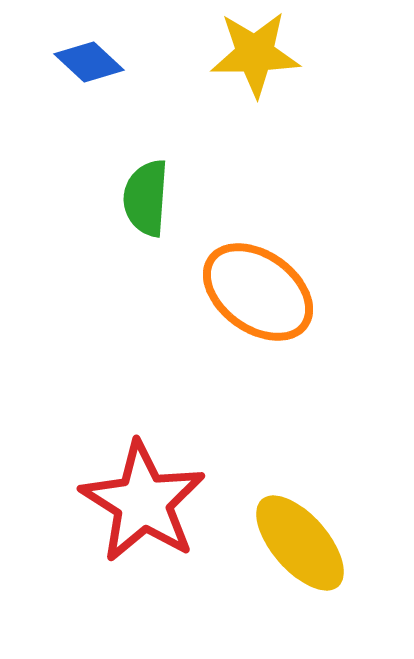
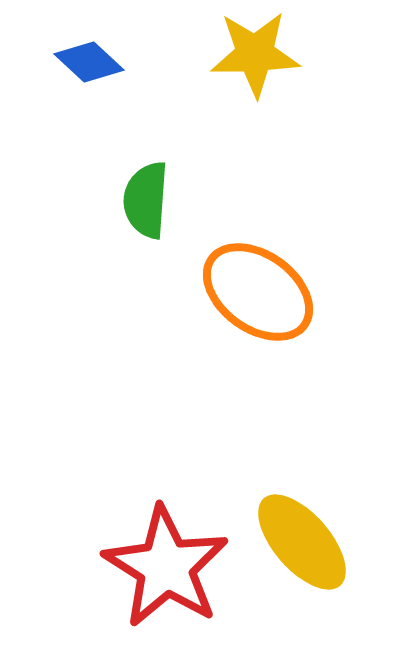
green semicircle: moved 2 px down
red star: moved 23 px right, 65 px down
yellow ellipse: moved 2 px right, 1 px up
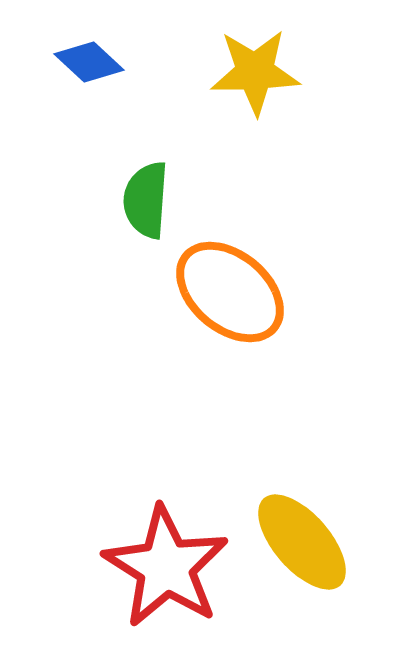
yellow star: moved 18 px down
orange ellipse: moved 28 px left; rotated 4 degrees clockwise
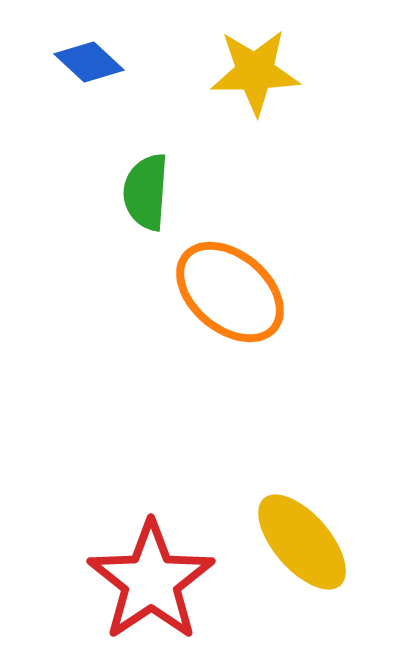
green semicircle: moved 8 px up
red star: moved 15 px left, 14 px down; rotated 6 degrees clockwise
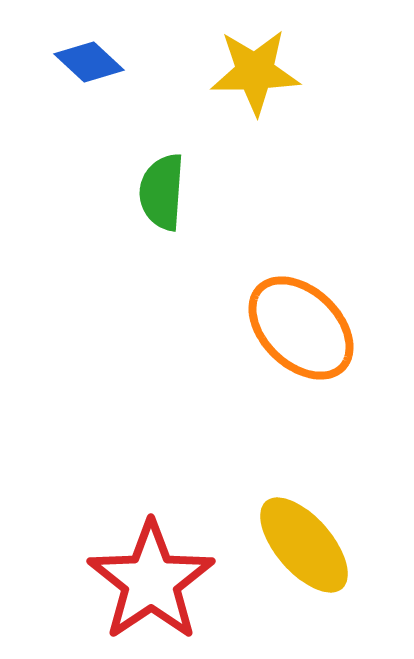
green semicircle: moved 16 px right
orange ellipse: moved 71 px right, 36 px down; rotated 4 degrees clockwise
yellow ellipse: moved 2 px right, 3 px down
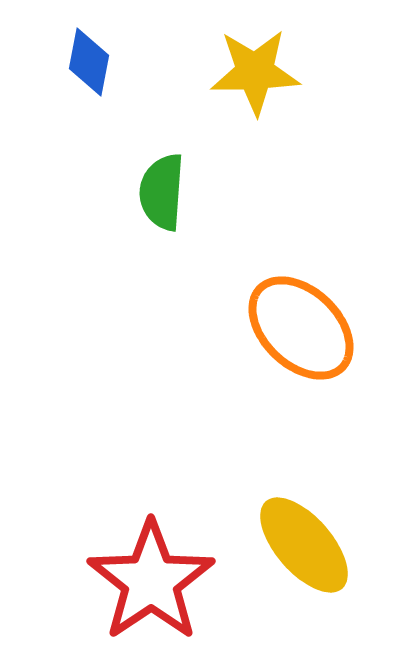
blue diamond: rotated 58 degrees clockwise
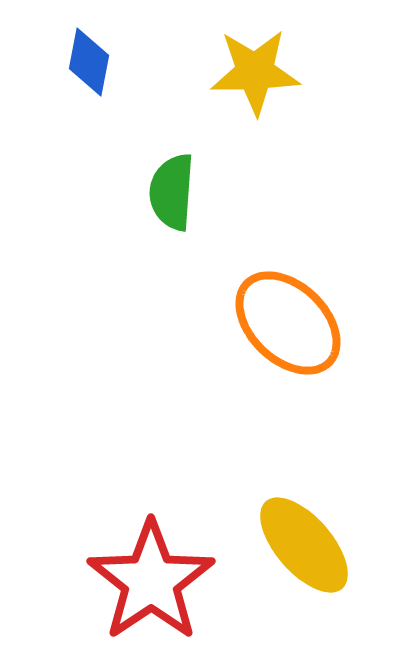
green semicircle: moved 10 px right
orange ellipse: moved 13 px left, 5 px up
